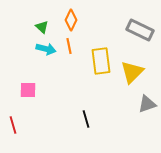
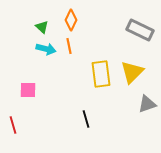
yellow rectangle: moved 13 px down
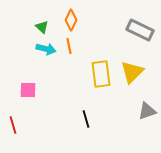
gray triangle: moved 7 px down
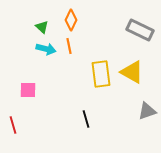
yellow triangle: rotated 45 degrees counterclockwise
